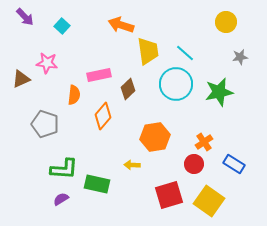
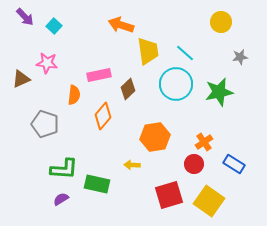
yellow circle: moved 5 px left
cyan square: moved 8 px left
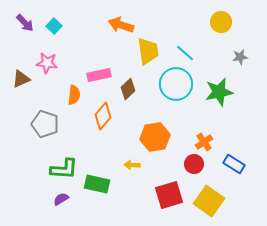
purple arrow: moved 6 px down
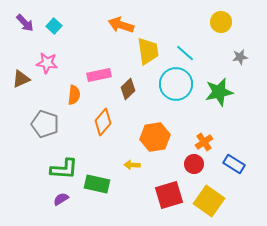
orange diamond: moved 6 px down
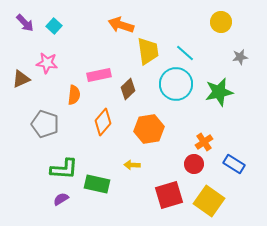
orange hexagon: moved 6 px left, 8 px up
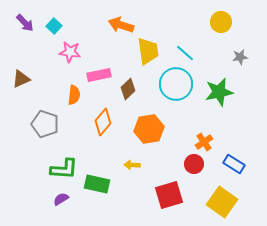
pink star: moved 23 px right, 11 px up
yellow square: moved 13 px right, 1 px down
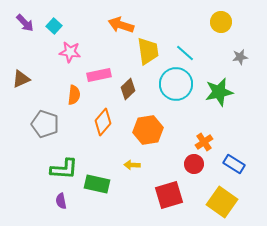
orange hexagon: moved 1 px left, 1 px down
purple semicircle: moved 2 px down; rotated 70 degrees counterclockwise
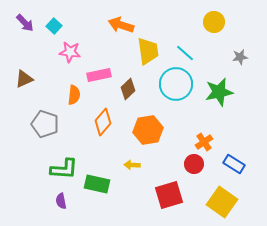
yellow circle: moved 7 px left
brown triangle: moved 3 px right
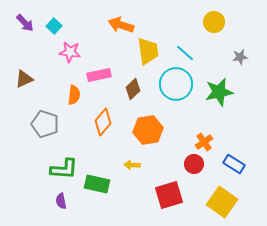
brown diamond: moved 5 px right
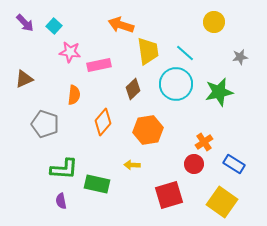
pink rectangle: moved 10 px up
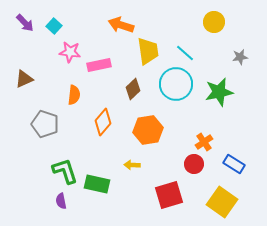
green L-shape: moved 1 px right, 2 px down; rotated 112 degrees counterclockwise
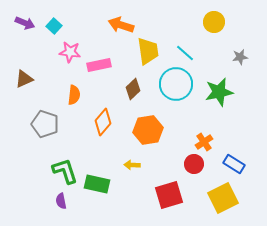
purple arrow: rotated 24 degrees counterclockwise
yellow square: moved 1 px right, 4 px up; rotated 28 degrees clockwise
